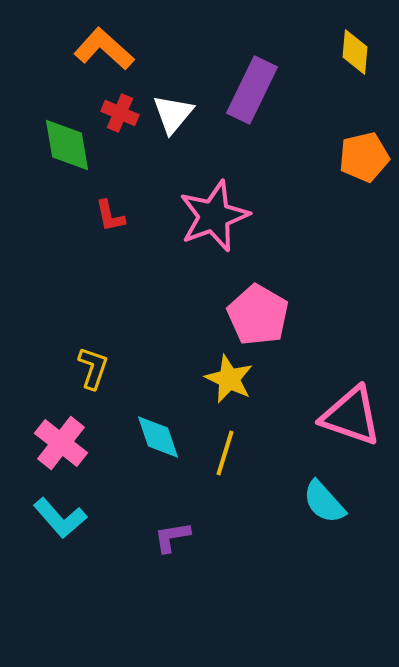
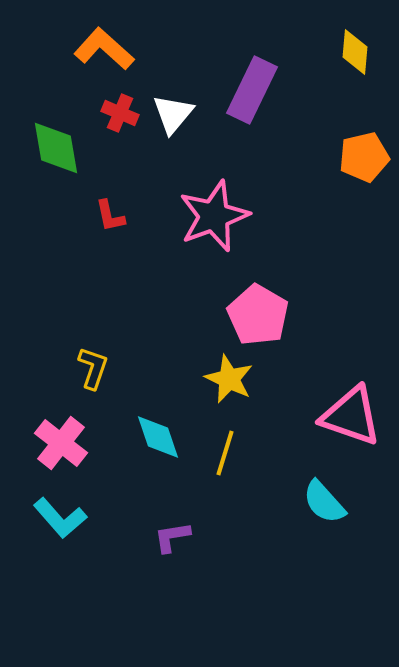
green diamond: moved 11 px left, 3 px down
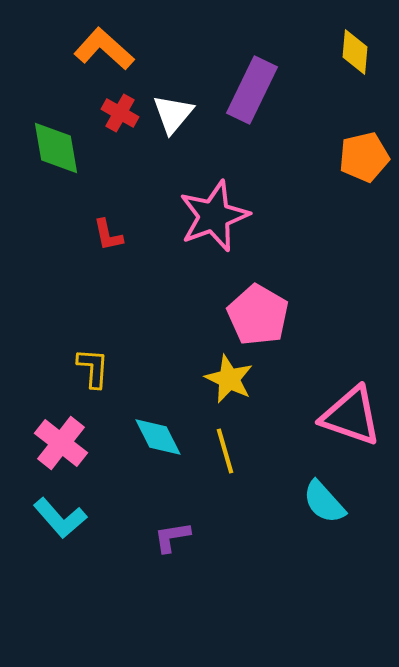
red cross: rotated 6 degrees clockwise
red L-shape: moved 2 px left, 19 px down
yellow L-shape: rotated 15 degrees counterclockwise
cyan diamond: rotated 8 degrees counterclockwise
yellow line: moved 2 px up; rotated 33 degrees counterclockwise
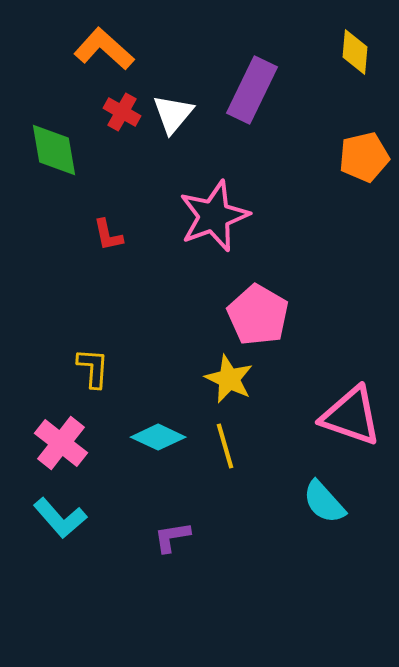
red cross: moved 2 px right, 1 px up
green diamond: moved 2 px left, 2 px down
cyan diamond: rotated 38 degrees counterclockwise
yellow line: moved 5 px up
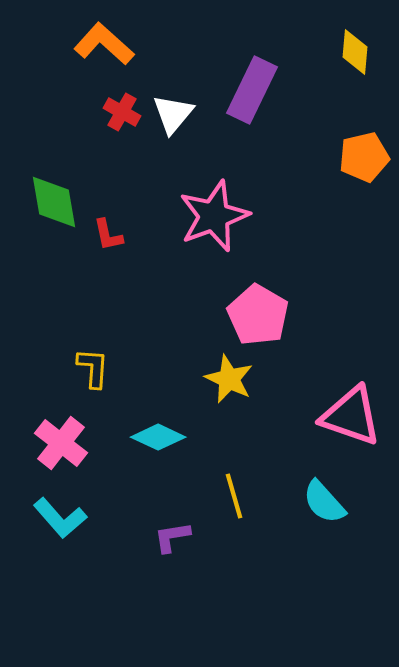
orange L-shape: moved 5 px up
green diamond: moved 52 px down
yellow line: moved 9 px right, 50 px down
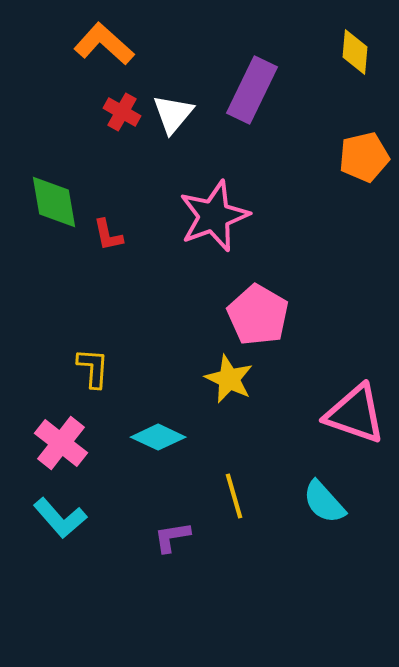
pink triangle: moved 4 px right, 2 px up
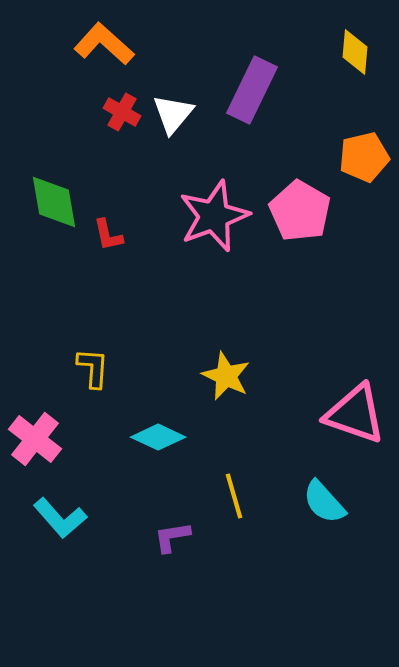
pink pentagon: moved 42 px right, 104 px up
yellow star: moved 3 px left, 3 px up
pink cross: moved 26 px left, 4 px up
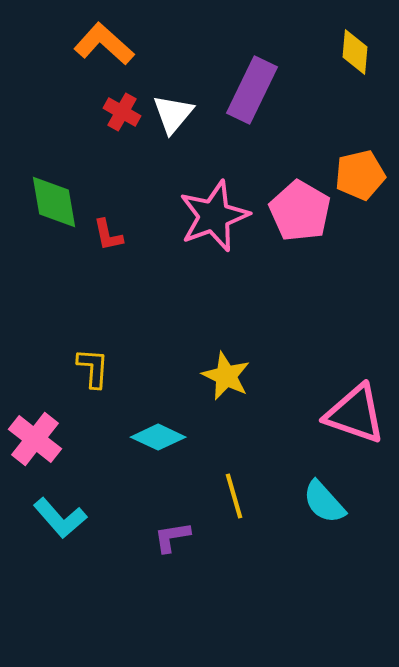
orange pentagon: moved 4 px left, 18 px down
